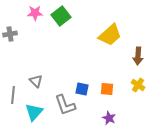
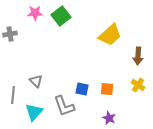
gray L-shape: moved 1 px left, 1 px down
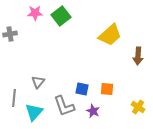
gray triangle: moved 2 px right, 1 px down; rotated 24 degrees clockwise
yellow cross: moved 22 px down
gray line: moved 1 px right, 3 px down
purple star: moved 16 px left, 7 px up
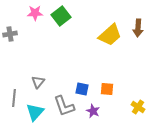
brown arrow: moved 28 px up
cyan triangle: moved 1 px right
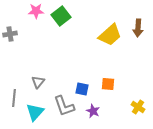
pink star: moved 1 px right, 2 px up
orange square: moved 1 px right, 5 px up
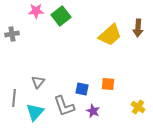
gray cross: moved 2 px right
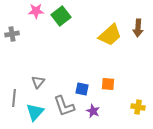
yellow cross: rotated 24 degrees counterclockwise
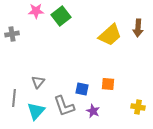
cyan triangle: moved 1 px right, 1 px up
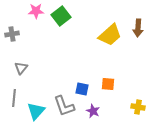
gray triangle: moved 17 px left, 14 px up
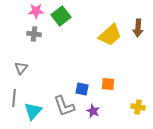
gray cross: moved 22 px right; rotated 16 degrees clockwise
cyan triangle: moved 3 px left
